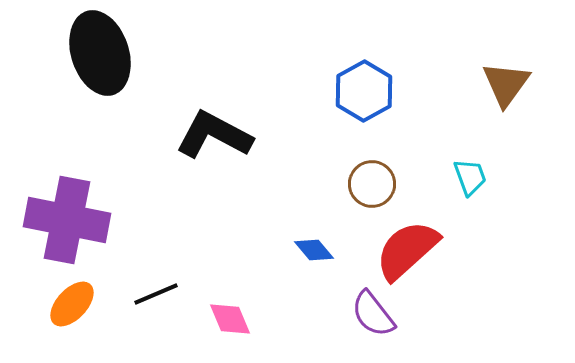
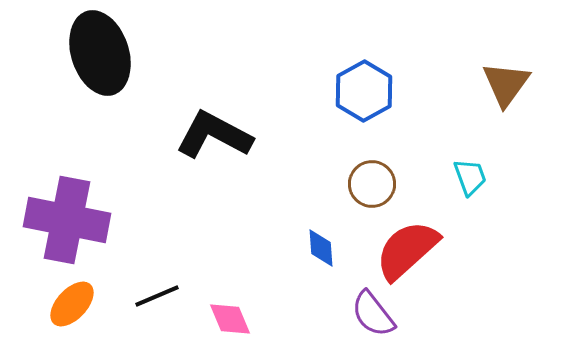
blue diamond: moved 7 px right, 2 px up; rotated 36 degrees clockwise
black line: moved 1 px right, 2 px down
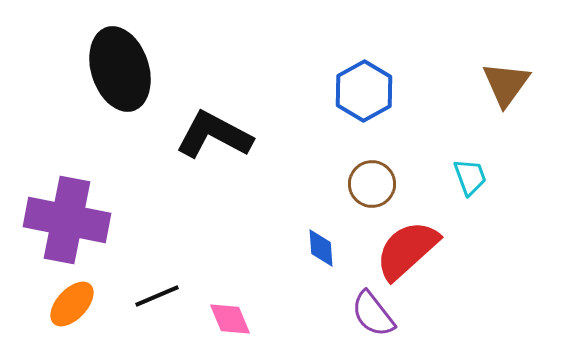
black ellipse: moved 20 px right, 16 px down
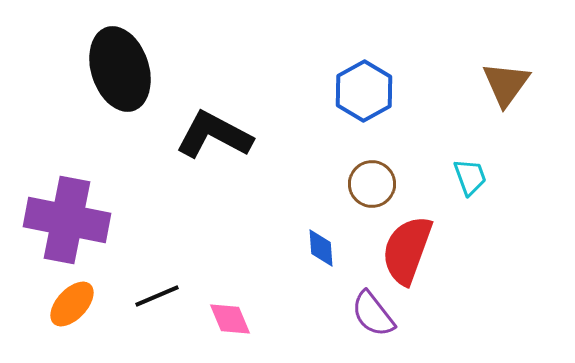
red semicircle: rotated 28 degrees counterclockwise
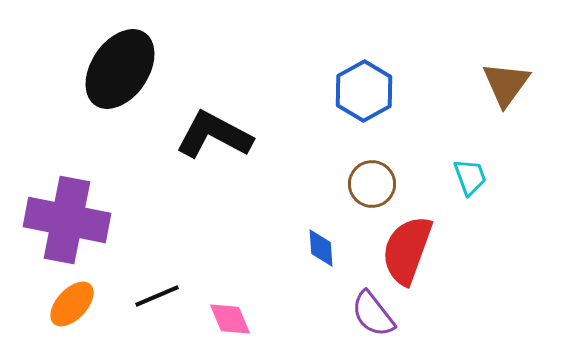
black ellipse: rotated 52 degrees clockwise
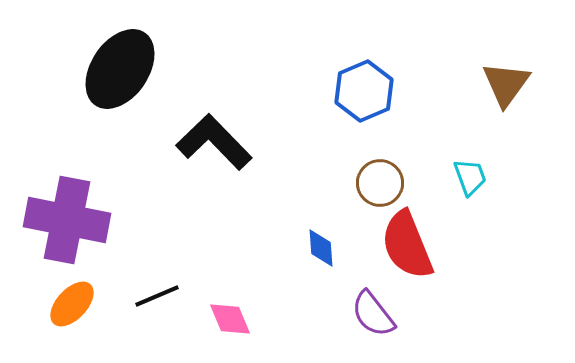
blue hexagon: rotated 6 degrees clockwise
black L-shape: moved 7 px down; rotated 18 degrees clockwise
brown circle: moved 8 px right, 1 px up
red semicircle: moved 5 px up; rotated 42 degrees counterclockwise
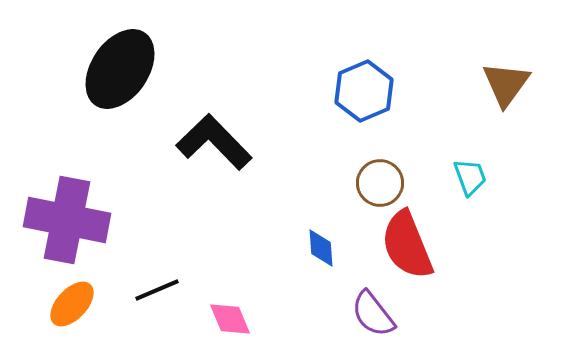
black line: moved 6 px up
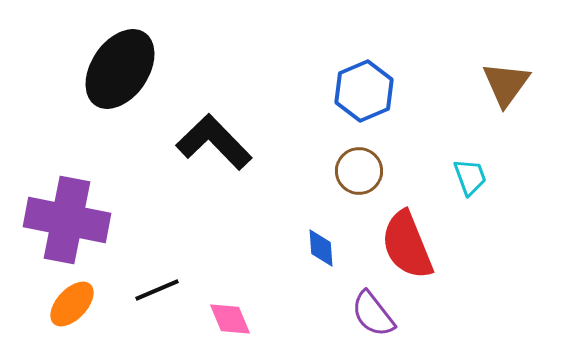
brown circle: moved 21 px left, 12 px up
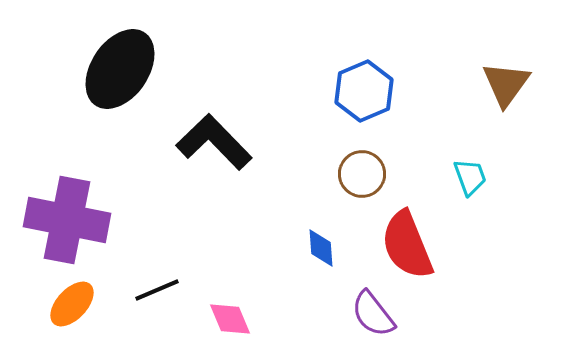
brown circle: moved 3 px right, 3 px down
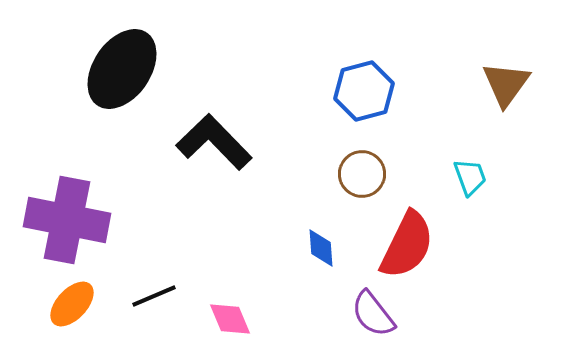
black ellipse: moved 2 px right
blue hexagon: rotated 8 degrees clockwise
red semicircle: rotated 132 degrees counterclockwise
black line: moved 3 px left, 6 px down
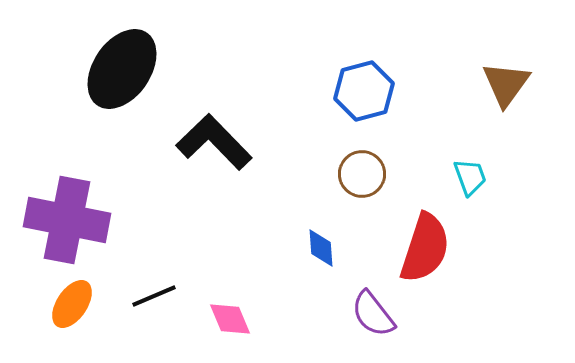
red semicircle: moved 18 px right, 3 px down; rotated 8 degrees counterclockwise
orange ellipse: rotated 9 degrees counterclockwise
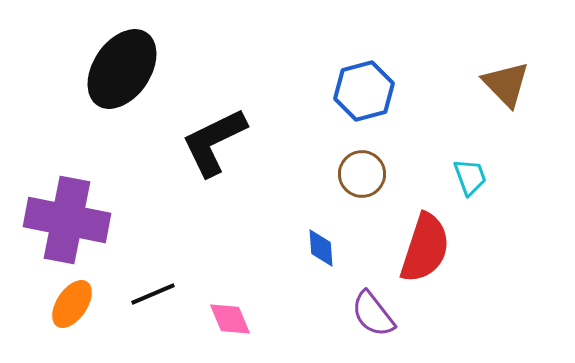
brown triangle: rotated 20 degrees counterclockwise
black L-shape: rotated 72 degrees counterclockwise
black line: moved 1 px left, 2 px up
